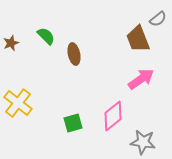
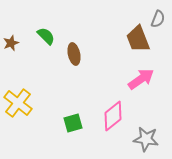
gray semicircle: rotated 30 degrees counterclockwise
gray star: moved 3 px right, 3 px up
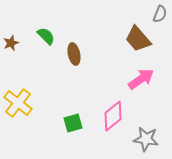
gray semicircle: moved 2 px right, 5 px up
brown trapezoid: rotated 20 degrees counterclockwise
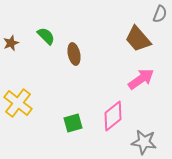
gray star: moved 2 px left, 3 px down
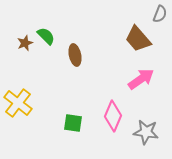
brown star: moved 14 px right
brown ellipse: moved 1 px right, 1 px down
pink diamond: rotated 28 degrees counterclockwise
green square: rotated 24 degrees clockwise
gray star: moved 2 px right, 10 px up
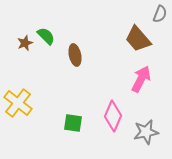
pink arrow: rotated 28 degrees counterclockwise
gray star: rotated 20 degrees counterclockwise
